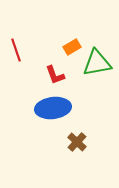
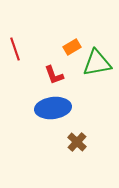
red line: moved 1 px left, 1 px up
red L-shape: moved 1 px left
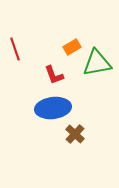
brown cross: moved 2 px left, 8 px up
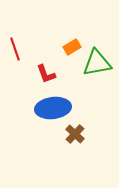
red L-shape: moved 8 px left, 1 px up
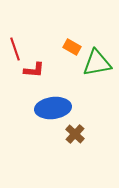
orange rectangle: rotated 60 degrees clockwise
red L-shape: moved 12 px left, 4 px up; rotated 65 degrees counterclockwise
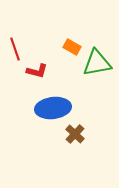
red L-shape: moved 3 px right, 1 px down; rotated 10 degrees clockwise
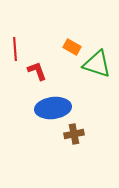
red line: rotated 15 degrees clockwise
green triangle: moved 1 px down; rotated 28 degrees clockwise
red L-shape: rotated 125 degrees counterclockwise
brown cross: moved 1 px left; rotated 36 degrees clockwise
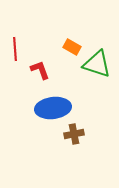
red L-shape: moved 3 px right, 1 px up
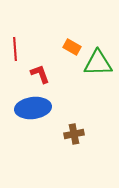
green triangle: moved 1 px right, 1 px up; rotated 20 degrees counterclockwise
red L-shape: moved 4 px down
blue ellipse: moved 20 px left
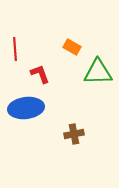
green triangle: moved 9 px down
blue ellipse: moved 7 px left
